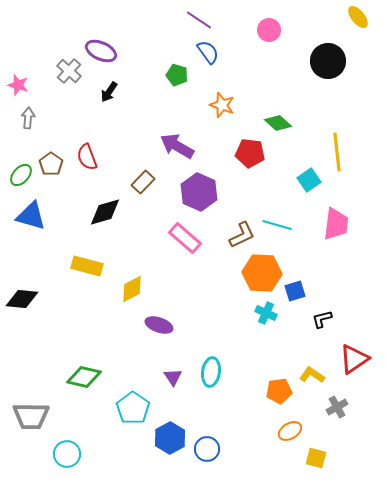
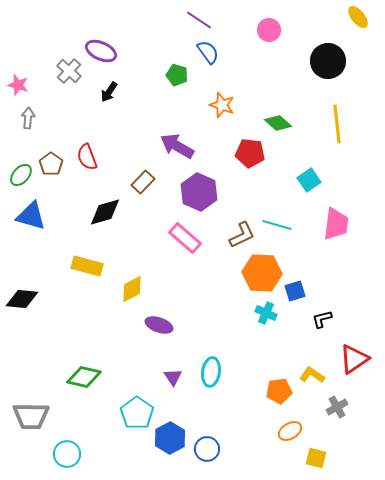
yellow line at (337, 152): moved 28 px up
cyan pentagon at (133, 408): moved 4 px right, 5 px down
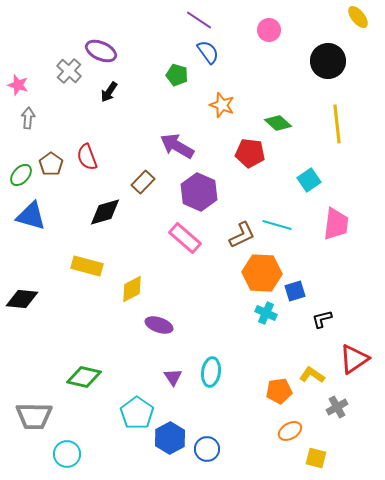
gray trapezoid at (31, 416): moved 3 px right
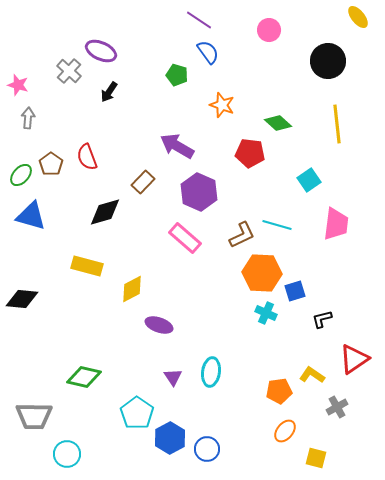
orange ellipse at (290, 431): moved 5 px left; rotated 20 degrees counterclockwise
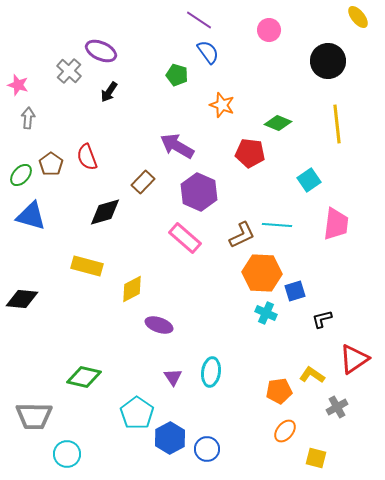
green diamond at (278, 123): rotated 20 degrees counterclockwise
cyan line at (277, 225): rotated 12 degrees counterclockwise
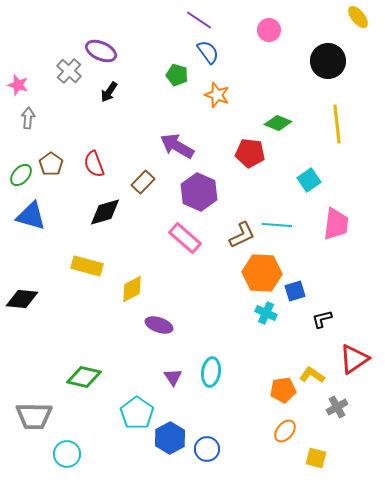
orange star at (222, 105): moved 5 px left, 10 px up
red semicircle at (87, 157): moved 7 px right, 7 px down
orange pentagon at (279, 391): moved 4 px right, 1 px up
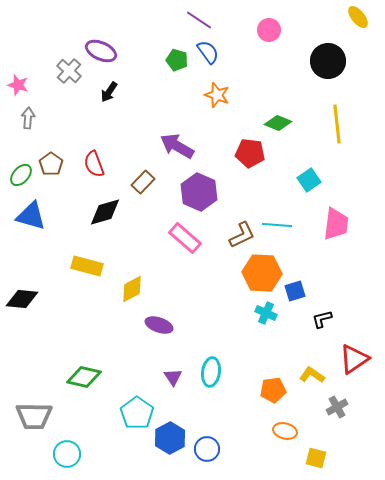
green pentagon at (177, 75): moved 15 px up
orange pentagon at (283, 390): moved 10 px left
orange ellipse at (285, 431): rotated 65 degrees clockwise
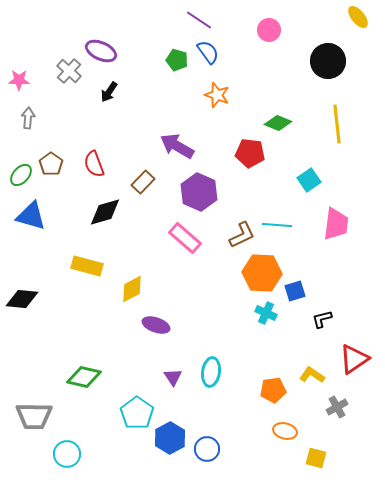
pink star at (18, 85): moved 1 px right, 5 px up; rotated 15 degrees counterclockwise
purple ellipse at (159, 325): moved 3 px left
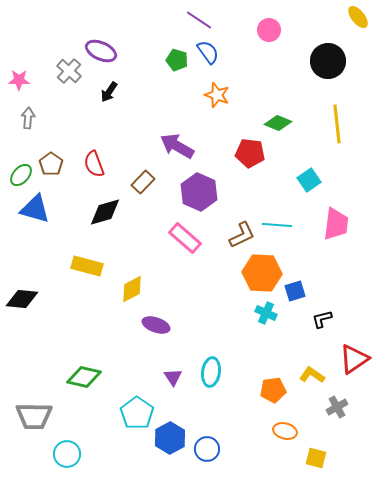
blue triangle at (31, 216): moved 4 px right, 7 px up
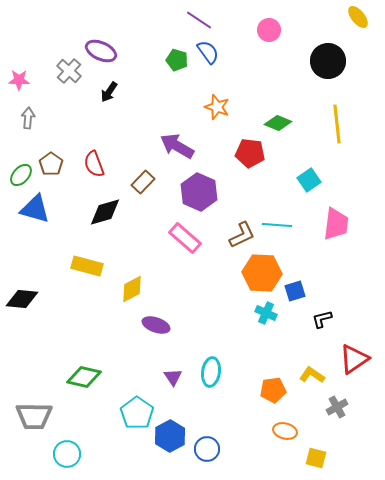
orange star at (217, 95): moved 12 px down
blue hexagon at (170, 438): moved 2 px up
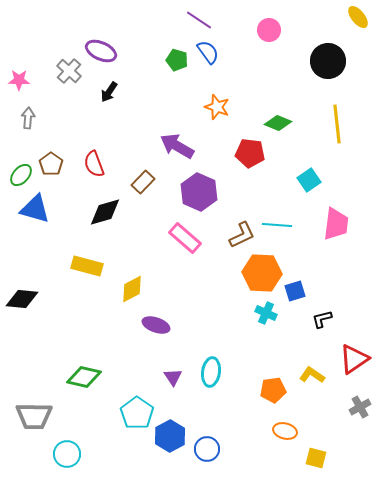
gray cross at (337, 407): moved 23 px right
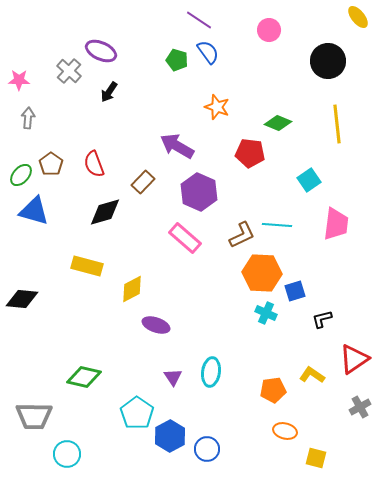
blue triangle at (35, 209): moved 1 px left, 2 px down
